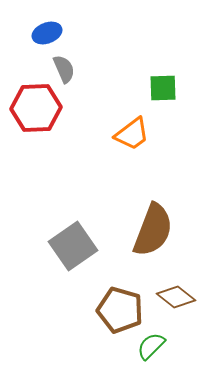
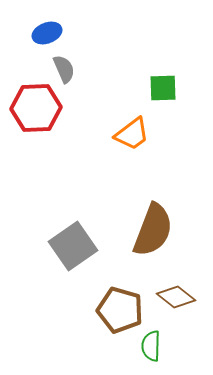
green semicircle: rotated 44 degrees counterclockwise
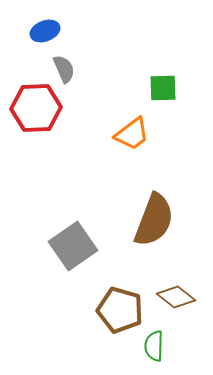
blue ellipse: moved 2 px left, 2 px up
brown semicircle: moved 1 px right, 10 px up
green semicircle: moved 3 px right
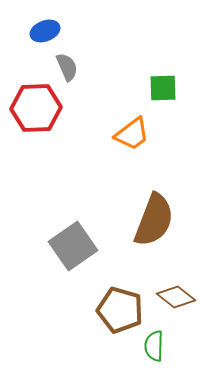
gray semicircle: moved 3 px right, 2 px up
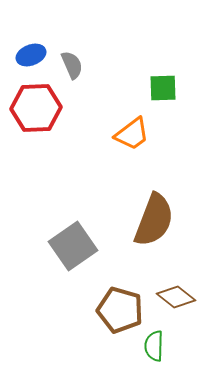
blue ellipse: moved 14 px left, 24 px down
gray semicircle: moved 5 px right, 2 px up
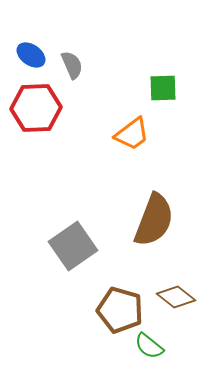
blue ellipse: rotated 56 degrees clockwise
green semicircle: moved 5 px left; rotated 52 degrees counterclockwise
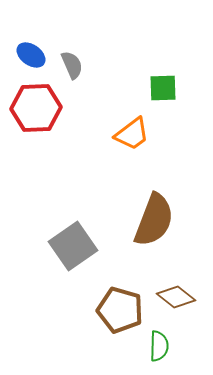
green semicircle: moved 10 px right; rotated 128 degrees counterclockwise
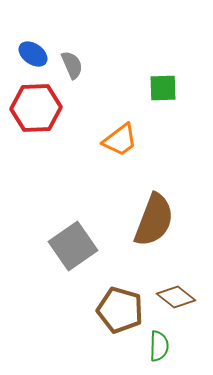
blue ellipse: moved 2 px right, 1 px up
orange trapezoid: moved 12 px left, 6 px down
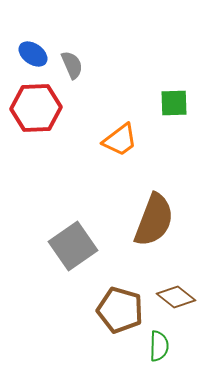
green square: moved 11 px right, 15 px down
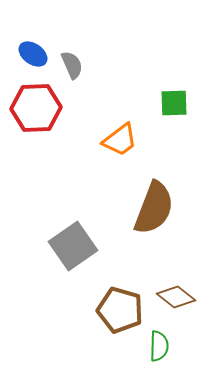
brown semicircle: moved 12 px up
